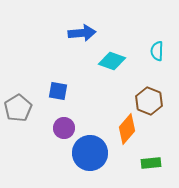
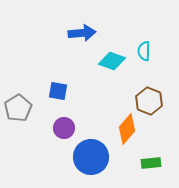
cyan semicircle: moved 13 px left
blue circle: moved 1 px right, 4 px down
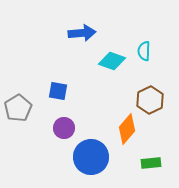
brown hexagon: moved 1 px right, 1 px up; rotated 12 degrees clockwise
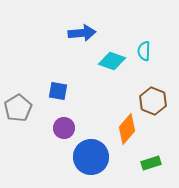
brown hexagon: moved 3 px right, 1 px down; rotated 12 degrees counterclockwise
green rectangle: rotated 12 degrees counterclockwise
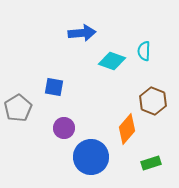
blue square: moved 4 px left, 4 px up
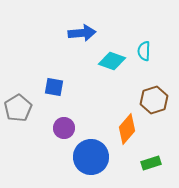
brown hexagon: moved 1 px right, 1 px up; rotated 20 degrees clockwise
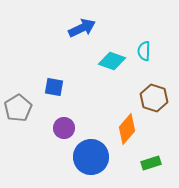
blue arrow: moved 5 px up; rotated 20 degrees counterclockwise
brown hexagon: moved 2 px up; rotated 24 degrees counterclockwise
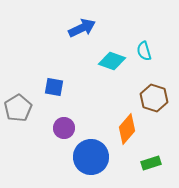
cyan semicircle: rotated 18 degrees counterclockwise
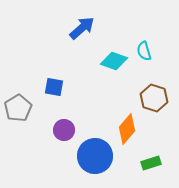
blue arrow: rotated 16 degrees counterclockwise
cyan diamond: moved 2 px right
purple circle: moved 2 px down
blue circle: moved 4 px right, 1 px up
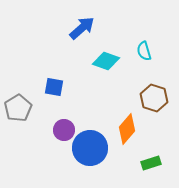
cyan diamond: moved 8 px left
blue circle: moved 5 px left, 8 px up
